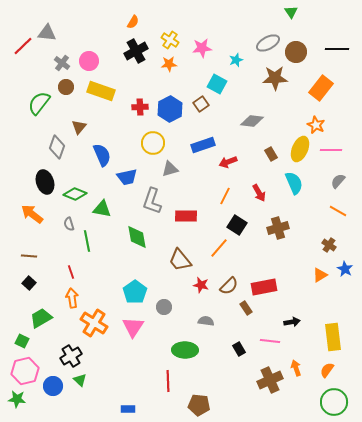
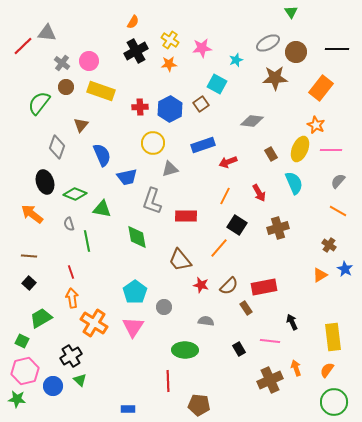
brown triangle at (79, 127): moved 2 px right, 2 px up
black arrow at (292, 322): rotated 105 degrees counterclockwise
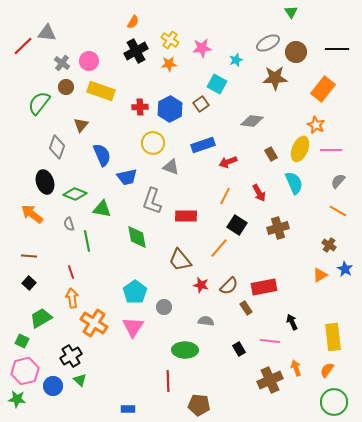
orange rectangle at (321, 88): moved 2 px right, 1 px down
gray triangle at (170, 169): moved 1 px right, 2 px up; rotated 36 degrees clockwise
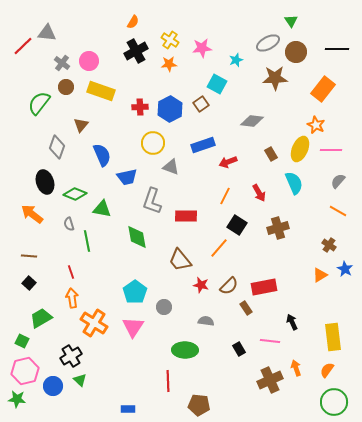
green triangle at (291, 12): moved 9 px down
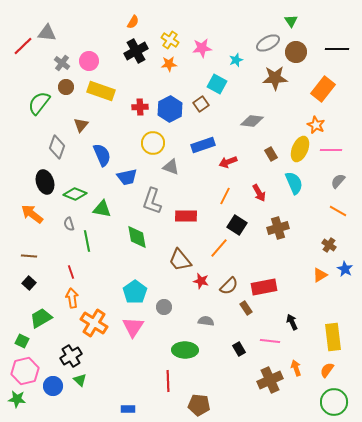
red star at (201, 285): moved 4 px up
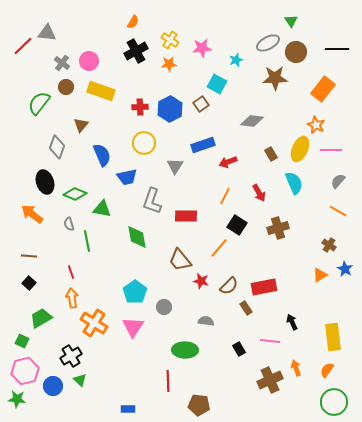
yellow circle at (153, 143): moved 9 px left
gray triangle at (171, 167): moved 4 px right, 1 px up; rotated 42 degrees clockwise
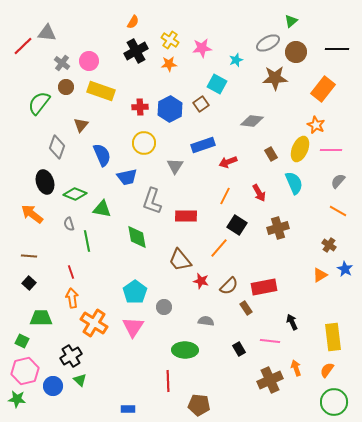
green triangle at (291, 21): rotated 24 degrees clockwise
green trapezoid at (41, 318): rotated 30 degrees clockwise
